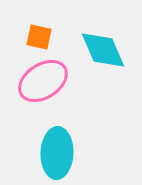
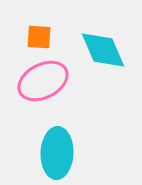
orange square: rotated 8 degrees counterclockwise
pink ellipse: rotated 6 degrees clockwise
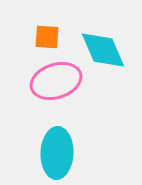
orange square: moved 8 px right
pink ellipse: moved 13 px right; rotated 9 degrees clockwise
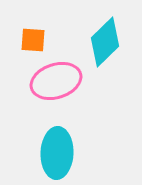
orange square: moved 14 px left, 3 px down
cyan diamond: moved 2 px right, 8 px up; rotated 69 degrees clockwise
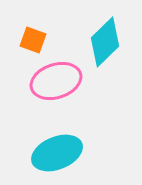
orange square: rotated 16 degrees clockwise
cyan ellipse: rotated 66 degrees clockwise
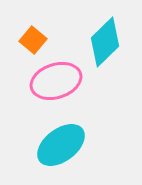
orange square: rotated 20 degrees clockwise
cyan ellipse: moved 4 px right, 8 px up; rotated 15 degrees counterclockwise
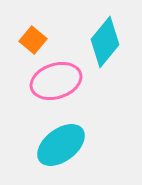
cyan diamond: rotated 6 degrees counterclockwise
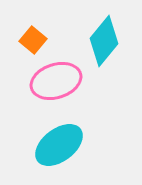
cyan diamond: moved 1 px left, 1 px up
cyan ellipse: moved 2 px left
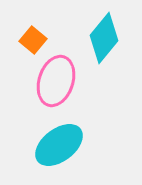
cyan diamond: moved 3 px up
pink ellipse: rotated 54 degrees counterclockwise
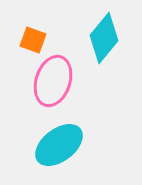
orange square: rotated 20 degrees counterclockwise
pink ellipse: moved 3 px left
